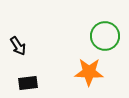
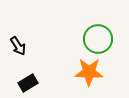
green circle: moved 7 px left, 3 px down
black rectangle: rotated 24 degrees counterclockwise
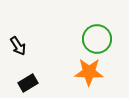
green circle: moved 1 px left
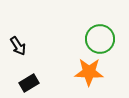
green circle: moved 3 px right
black rectangle: moved 1 px right
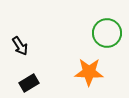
green circle: moved 7 px right, 6 px up
black arrow: moved 2 px right
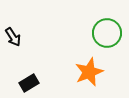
black arrow: moved 7 px left, 9 px up
orange star: rotated 24 degrees counterclockwise
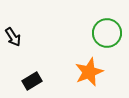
black rectangle: moved 3 px right, 2 px up
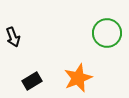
black arrow: rotated 12 degrees clockwise
orange star: moved 11 px left, 6 px down
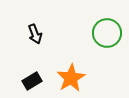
black arrow: moved 22 px right, 3 px up
orange star: moved 7 px left; rotated 8 degrees counterclockwise
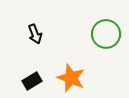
green circle: moved 1 px left, 1 px down
orange star: rotated 20 degrees counterclockwise
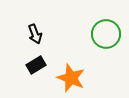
black rectangle: moved 4 px right, 16 px up
